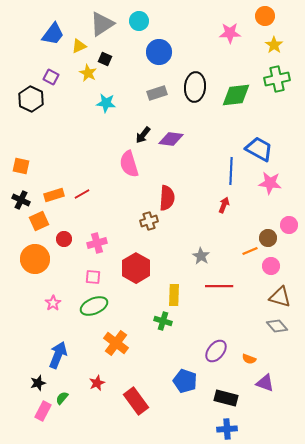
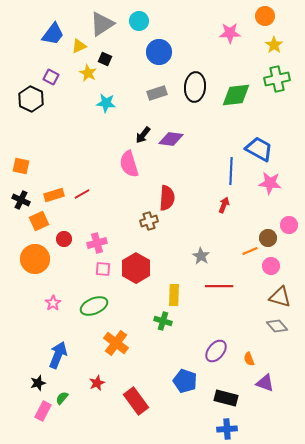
pink square at (93, 277): moved 10 px right, 8 px up
orange semicircle at (249, 359): rotated 48 degrees clockwise
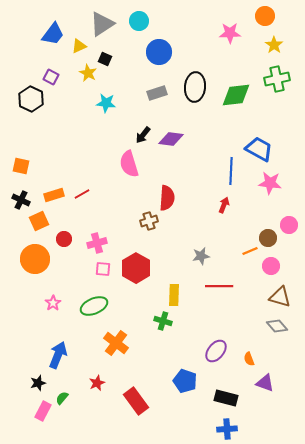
gray star at (201, 256): rotated 30 degrees clockwise
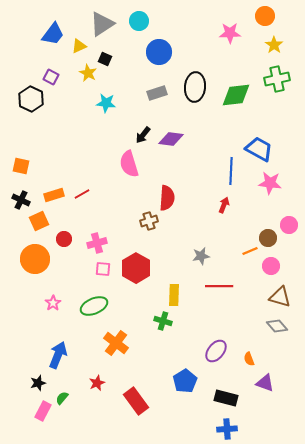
blue pentagon at (185, 381): rotated 20 degrees clockwise
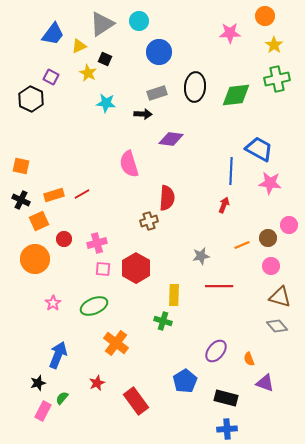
black arrow at (143, 135): moved 21 px up; rotated 126 degrees counterclockwise
orange line at (250, 251): moved 8 px left, 6 px up
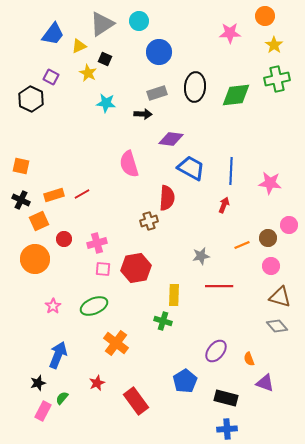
blue trapezoid at (259, 149): moved 68 px left, 19 px down
red hexagon at (136, 268): rotated 20 degrees clockwise
pink star at (53, 303): moved 3 px down
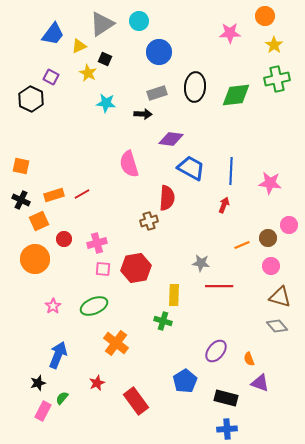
gray star at (201, 256): moved 7 px down; rotated 18 degrees clockwise
purple triangle at (265, 383): moved 5 px left
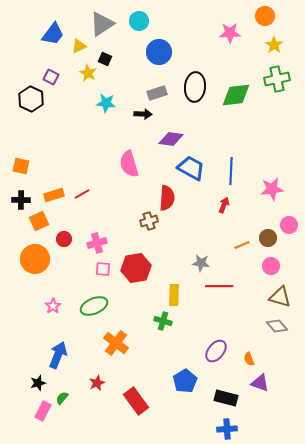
pink star at (270, 183): moved 2 px right, 6 px down; rotated 15 degrees counterclockwise
black cross at (21, 200): rotated 24 degrees counterclockwise
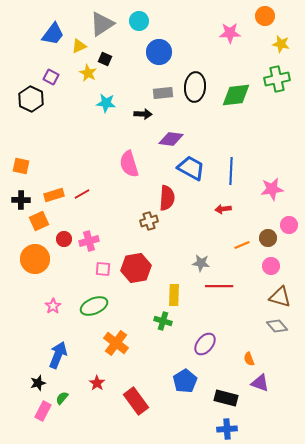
yellow star at (274, 45): moved 7 px right, 1 px up; rotated 24 degrees counterclockwise
gray rectangle at (157, 93): moved 6 px right; rotated 12 degrees clockwise
red arrow at (224, 205): moved 1 px left, 4 px down; rotated 119 degrees counterclockwise
pink cross at (97, 243): moved 8 px left, 2 px up
purple ellipse at (216, 351): moved 11 px left, 7 px up
red star at (97, 383): rotated 14 degrees counterclockwise
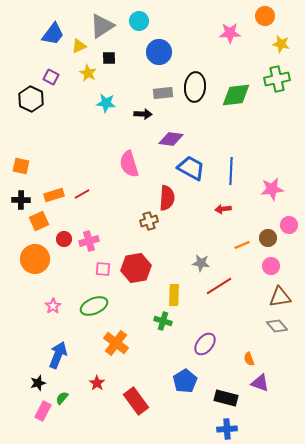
gray triangle at (102, 24): moved 2 px down
black square at (105, 59): moved 4 px right, 1 px up; rotated 24 degrees counterclockwise
red line at (219, 286): rotated 32 degrees counterclockwise
brown triangle at (280, 297): rotated 25 degrees counterclockwise
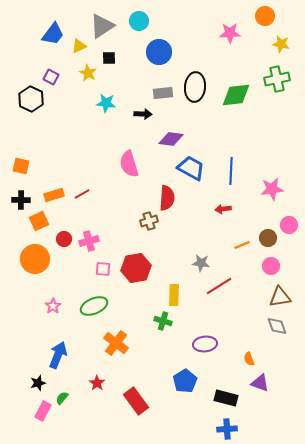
gray diamond at (277, 326): rotated 20 degrees clockwise
purple ellipse at (205, 344): rotated 45 degrees clockwise
